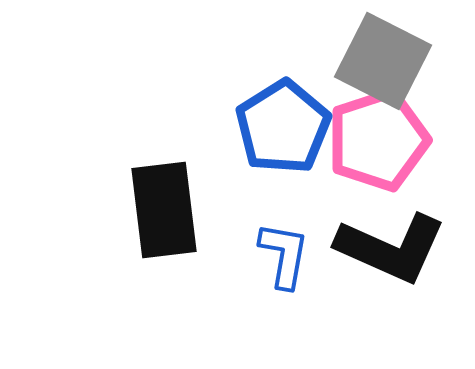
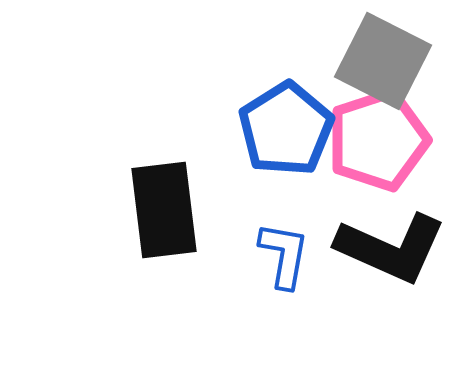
blue pentagon: moved 3 px right, 2 px down
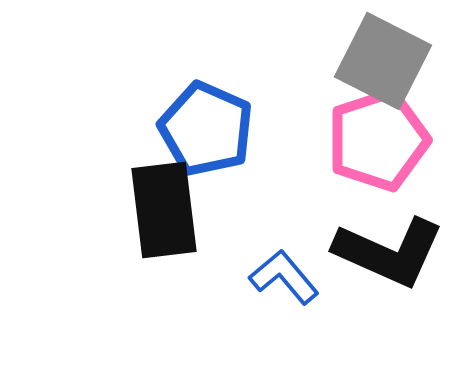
blue pentagon: moved 80 px left; rotated 16 degrees counterclockwise
black L-shape: moved 2 px left, 4 px down
blue L-shape: moved 22 px down; rotated 50 degrees counterclockwise
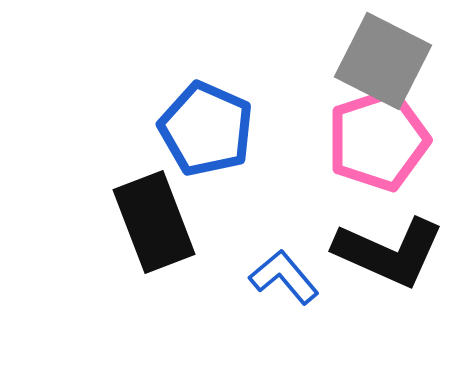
black rectangle: moved 10 px left, 12 px down; rotated 14 degrees counterclockwise
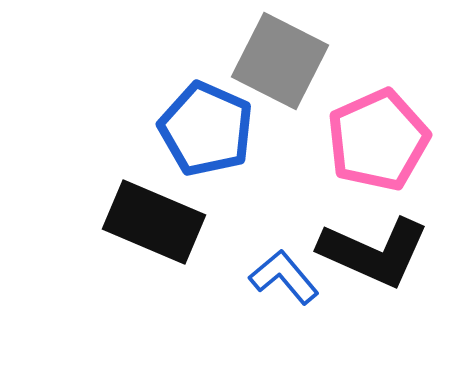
gray square: moved 103 px left
pink pentagon: rotated 6 degrees counterclockwise
black rectangle: rotated 46 degrees counterclockwise
black L-shape: moved 15 px left
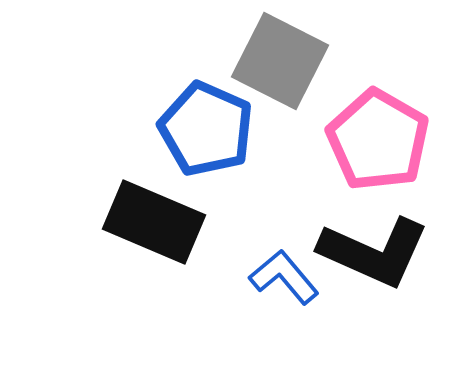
pink pentagon: rotated 18 degrees counterclockwise
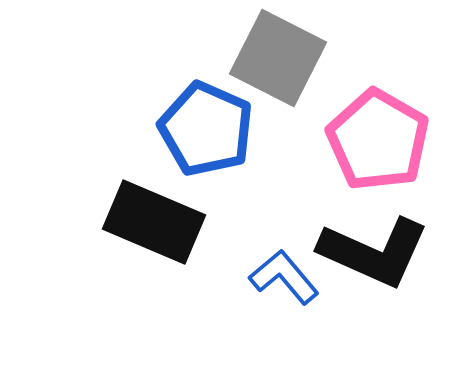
gray square: moved 2 px left, 3 px up
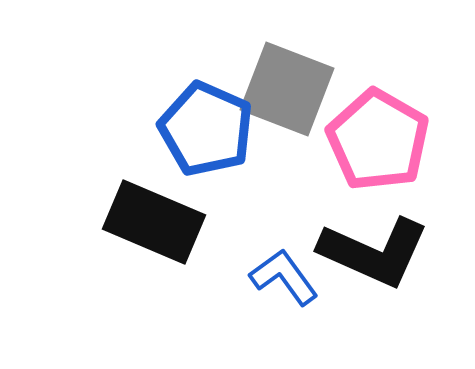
gray square: moved 9 px right, 31 px down; rotated 6 degrees counterclockwise
blue L-shape: rotated 4 degrees clockwise
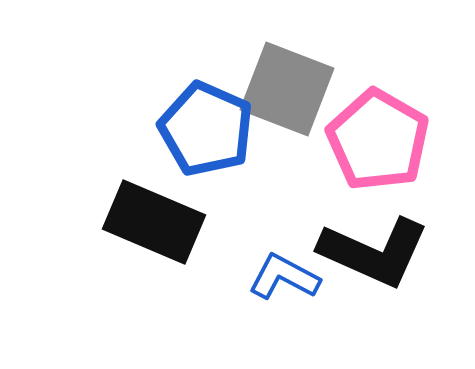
blue L-shape: rotated 26 degrees counterclockwise
